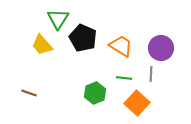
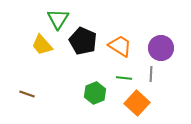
black pentagon: moved 3 px down
orange trapezoid: moved 1 px left
brown line: moved 2 px left, 1 px down
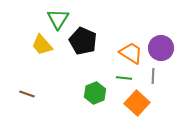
orange trapezoid: moved 11 px right, 7 px down
gray line: moved 2 px right, 2 px down
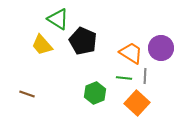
green triangle: rotated 30 degrees counterclockwise
gray line: moved 8 px left
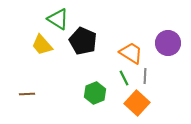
purple circle: moved 7 px right, 5 px up
green line: rotated 56 degrees clockwise
brown line: rotated 21 degrees counterclockwise
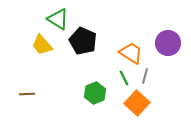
gray line: rotated 14 degrees clockwise
